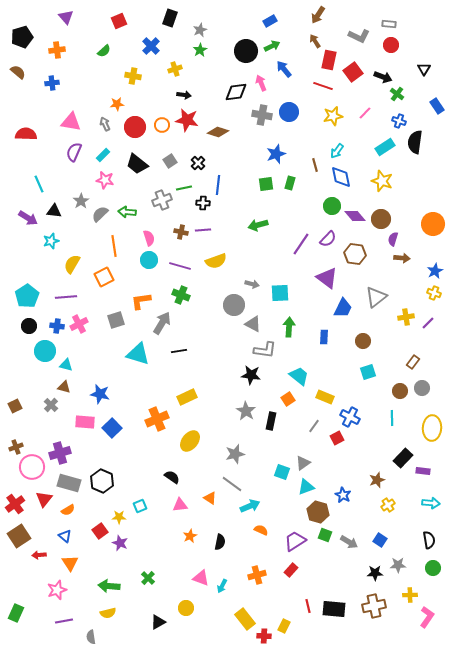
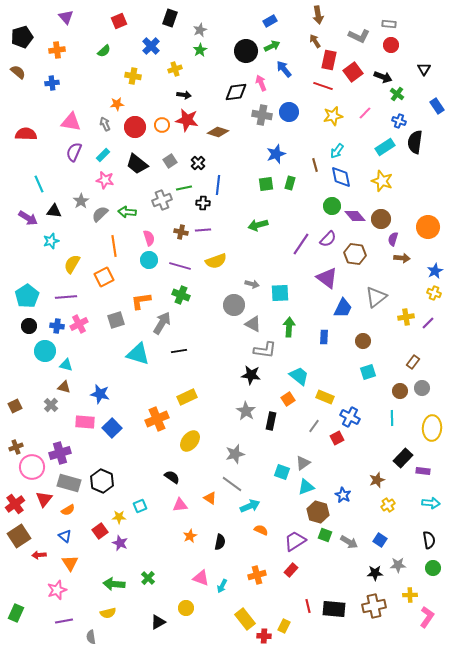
brown arrow at (318, 15): rotated 42 degrees counterclockwise
orange circle at (433, 224): moved 5 px left, 3 px down
green arrow at (109, 586): moved 5 px right, 2 px up
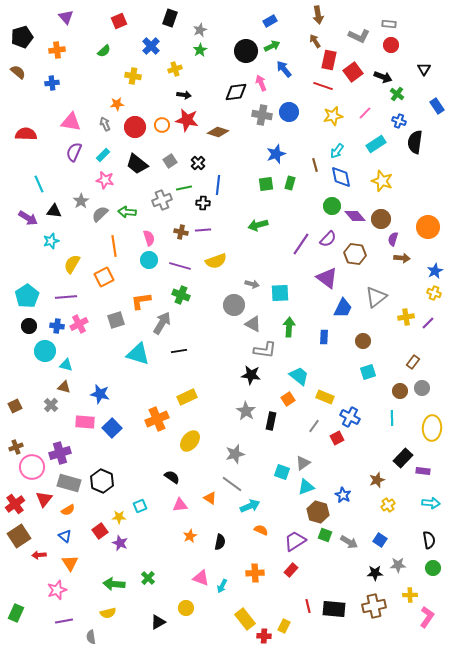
cyan rectangle at (385, 147): moved 9 px left, 3 px up
orange cross at (257, 575): moved 2 px left, 2 px up; rotated 12 degrees clockwise
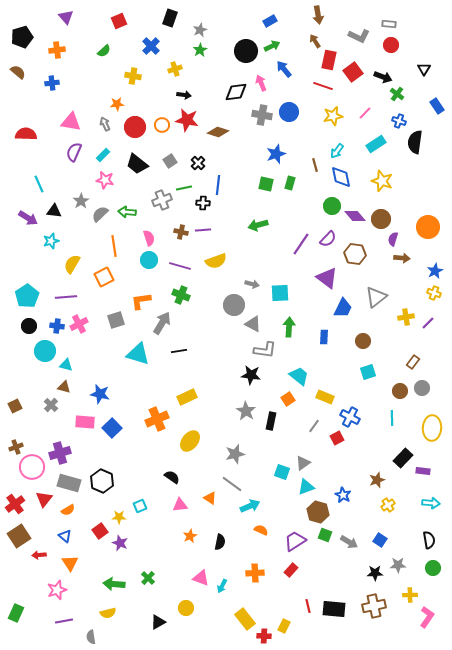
green square at (266, 184): rotated 21 degrees clockwise
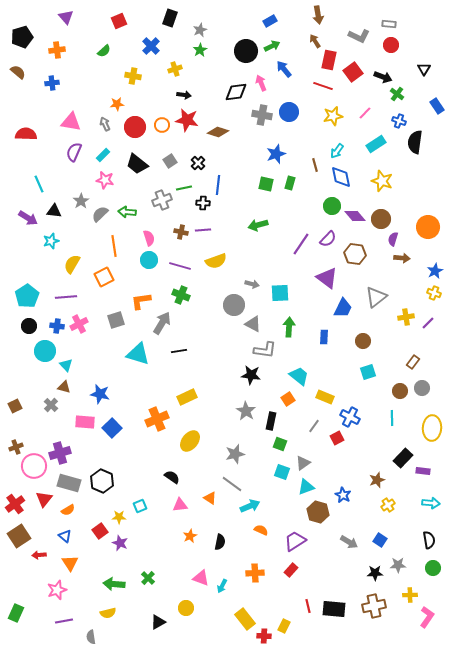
cyan triangle at (66, 365): rotated 32 degrees clockwise
pink circle at (32, 467): moved 2 px right, 1 px up
green square at (325, 535): moved 45 px left, 91 px up
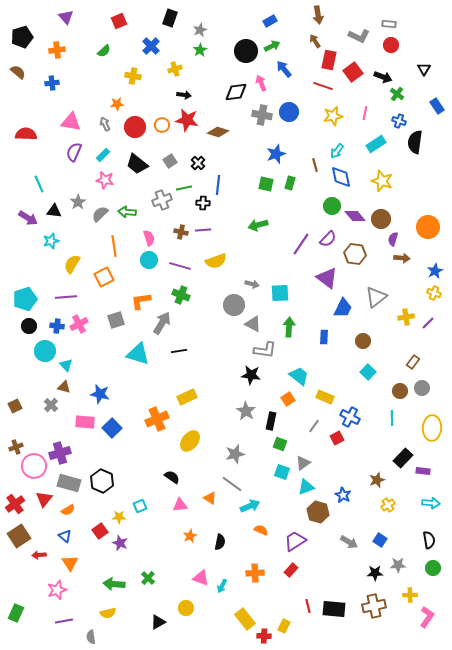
pink line at (365, 113): rotated 32 degrees counterclockwise
gray star at (81, 201): moved 3 px left, 1 px down
cyan pentagon at (27, 296): moved 2 px left, 3 px down; rotated 15 degrees clockwise
cyan square at (368, 372): rotated 28 degrees counterclockwise
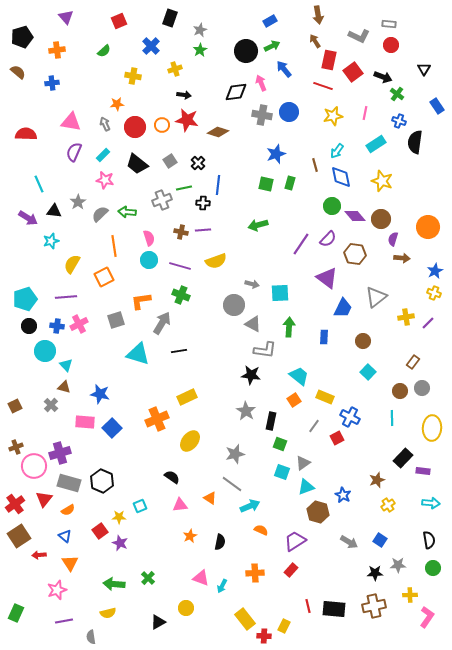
orange square at (288, 399): moved 6 px right, 1 px down
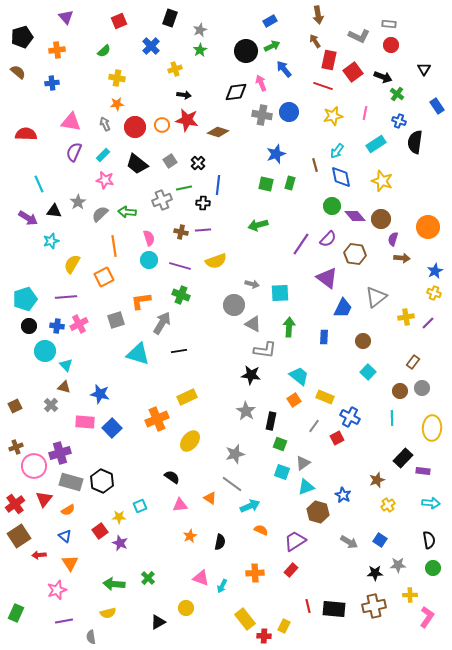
yellow cross at (133, 76): moved 16 px left, 2 px down
gray rectangle at (69, 483): moved 2 px right, 1 px up
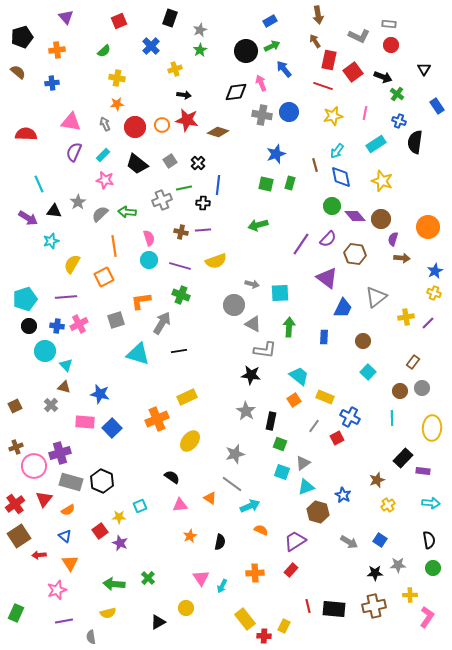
pink triangle at (201, 578): rotated 36 degrees clockwise
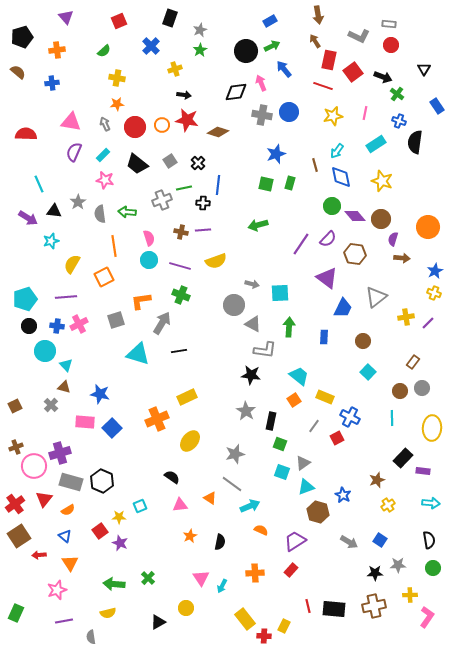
gray semicircle at (100, 214): rotated 54 degrees counterclockwise
